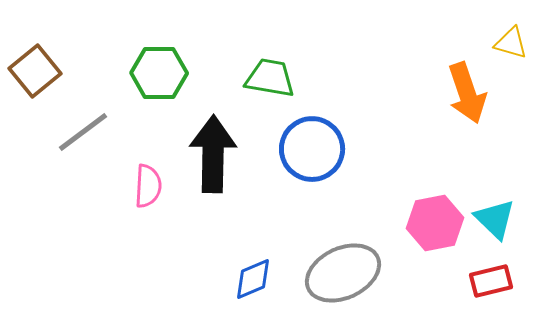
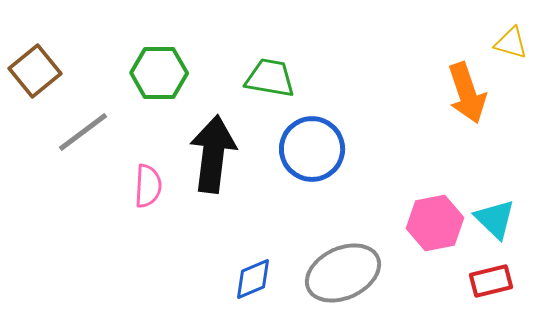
black arrow: rotated 6 degrees clockwise
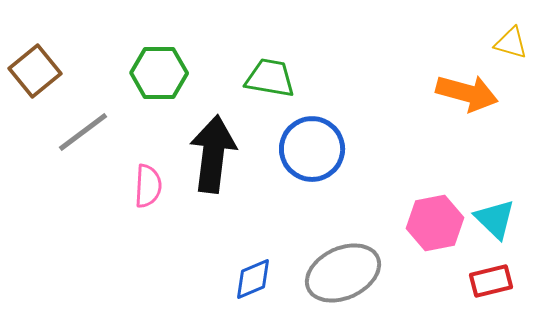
orange arrow: rotated 56 degrees counterclockwise
